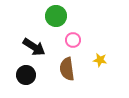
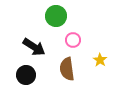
yellow star: rotated 24 degrees clockwise
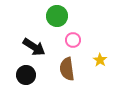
green circle: moved 1 px right
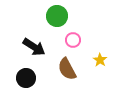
brown semicircle: rotated 20 degrees counterclockwise
black circle: moved 3 px down
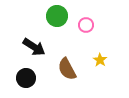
pink circle: moved 13 px right, 15 px up
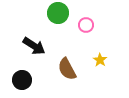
green circle: moved 1 px right, 3 px up
black arrow: moved 1 px up
black circle: moved 4 px left, 2 px down
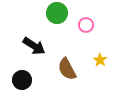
green circle: moved 1 px left
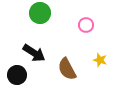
green circle: moved 17 px left
black arrow: moved 7 px down
yellow star: rotated 16 degrees counterclockwise
black circle: moved 5 px left, 5 px up
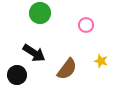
yellow star: moved 1 px right, 1 px down
brown semicircle: rotated 115 degrees counterclockwise
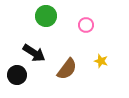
green circle: moved 6 px right, 3 px down
